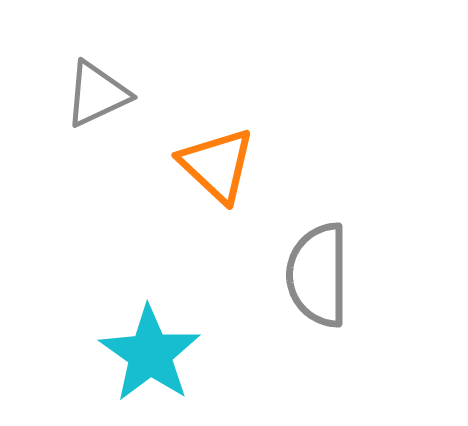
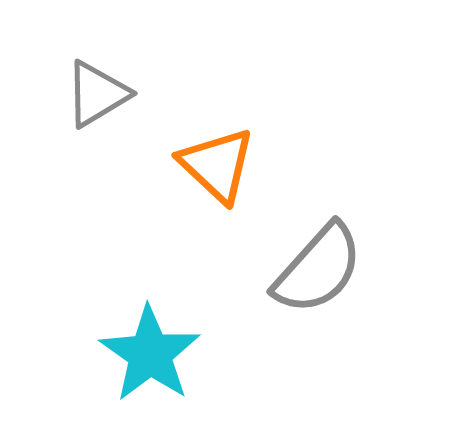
gray triangle: rotated 6 degrees counterclockwise
gray semicircle: moved 6 px up; rotated 138 degrees counterclockwise
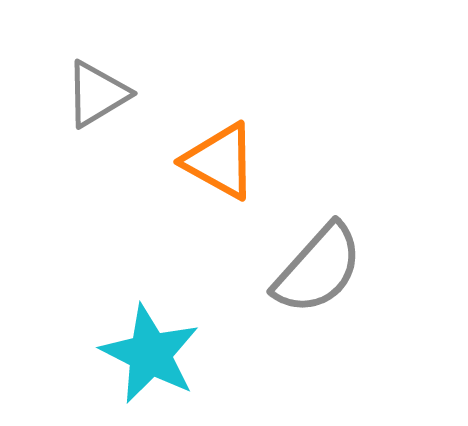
orange triangle: moved 3 px right, 4 px up; rotated 14 degrees counterclockwise
cyan star: rotated 8 degrees counterclockwise
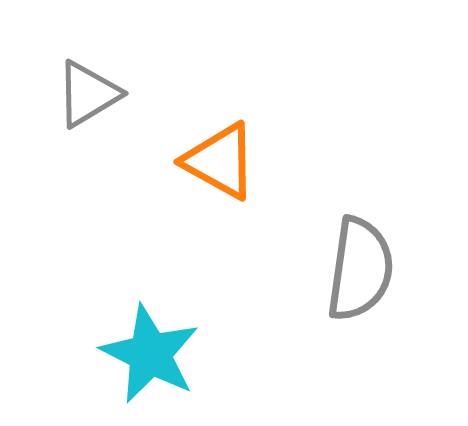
gray triangle: moved 9 px left
gray semicircle: moved 42 px right; rotated 34 degrees counterclockwise
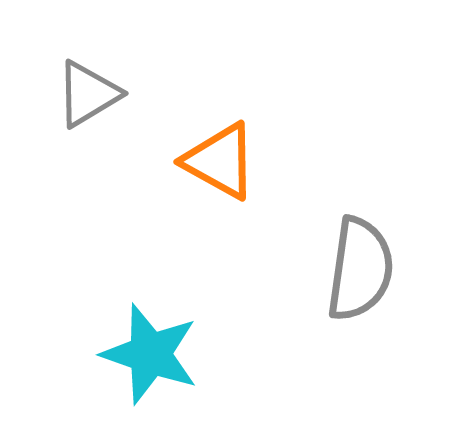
cyan star: rotated 8 degrees counterclockwise
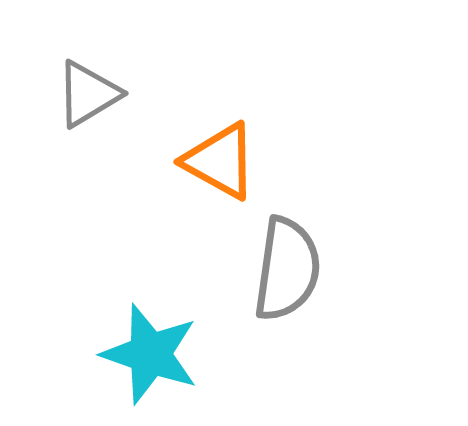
gray semicircle: moved 73 px left
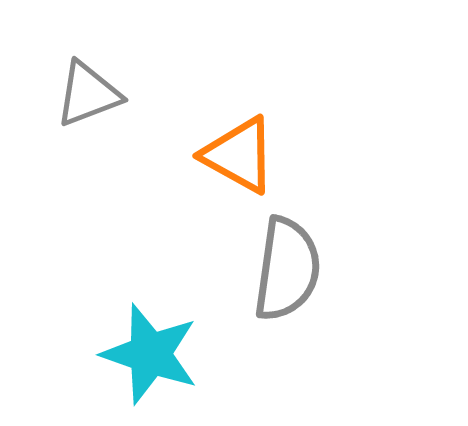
gray triangle: rotated 10 degrees clockwise
orange triangle: moved 19 px right, 6 px up
